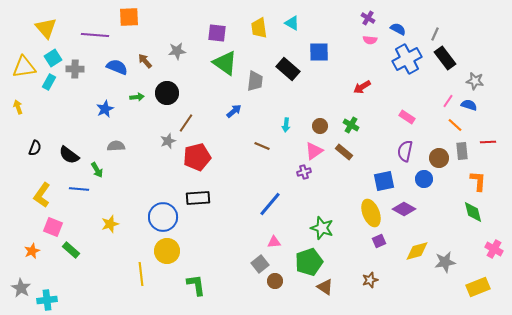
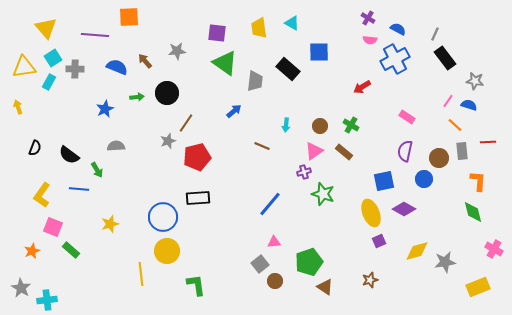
blue cross at (407, 59): moved 12 px left
green star at (322, 228): moved 1 px right, 34 px up
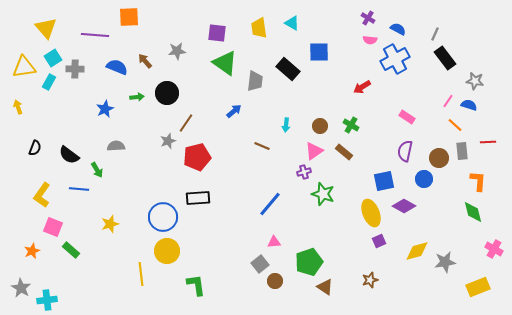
purple diamond at (404, 209): moved 3 px up
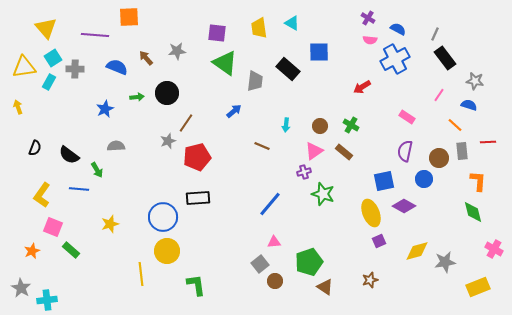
brown arrow at (145, 61): moved 1 px right, 3 px up
pink line at (448, 101): moved 9 px left, 6 px up
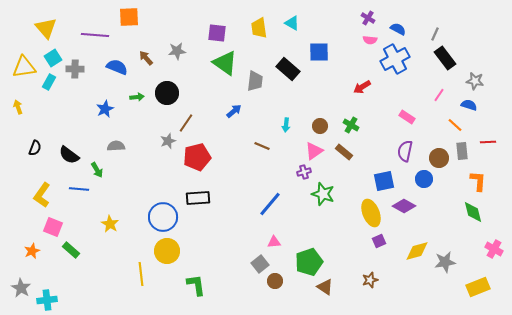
yellow star at (110, 224): rotated 24 degrees counterclockwise
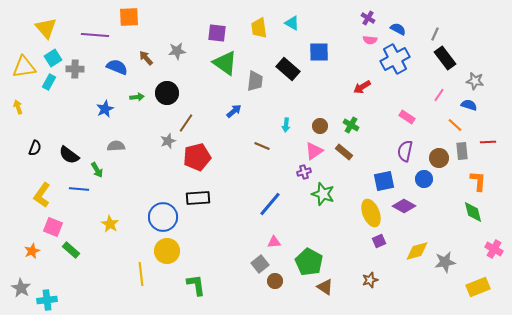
green pentagon at (309, 262): rotated 24 degrees counterclockwise
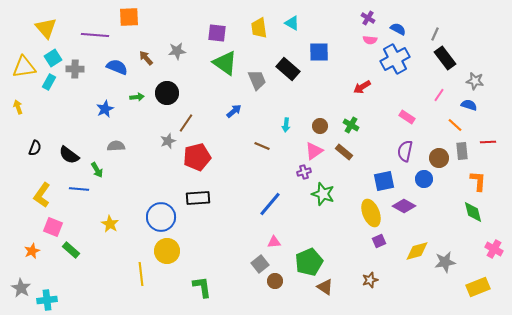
gray trapezoid at (255, 81): moved 2 px right, 1 px up; rotated 30 degrees counterclockwise
blue circle at (163, 217): moved 2 px left
green pentagon at (309, 262): rotated 20 degrees clockwise
green L-shape at (196, 285): moved 6 px right, 2 px down
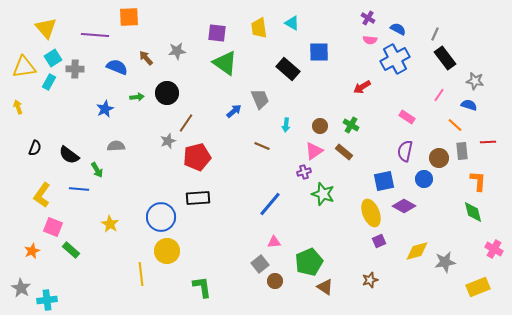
gray trapezoid at (257, 80): moved 3 px right, 19 px down
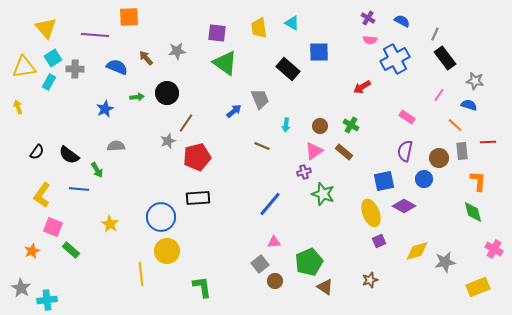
blue semicircle at (398, 29): moved 4 px right, 8 px up
black semicircle at (35, 148): moved 2 px right, 4 px down; rotated 14 degrees clockwise
